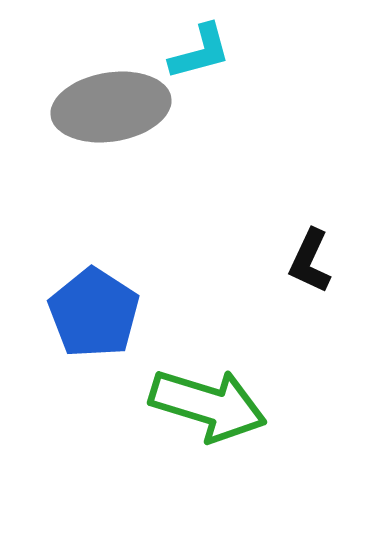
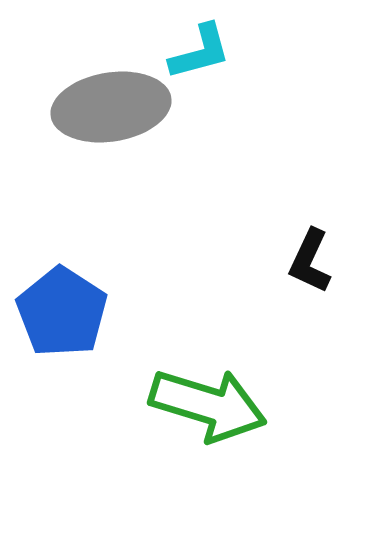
blue pentagon: moved 32 px left, 1 px up
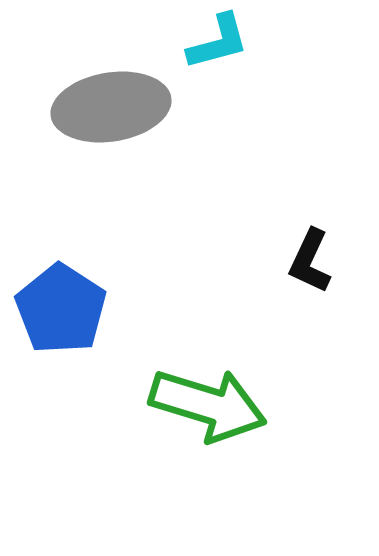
cyan L-shape: moved 18 px right, 10 px up
blue pentagon: moved 1 px left, 3 px up
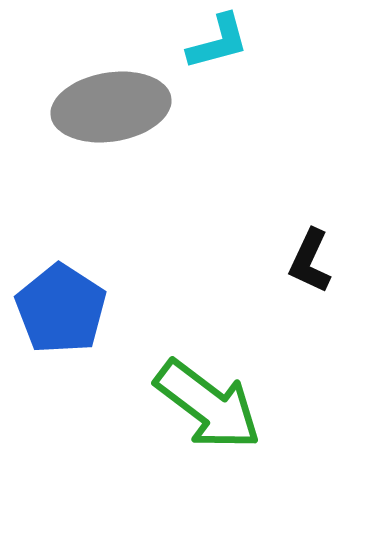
green arrow: rotated 20 degrees clockwise
